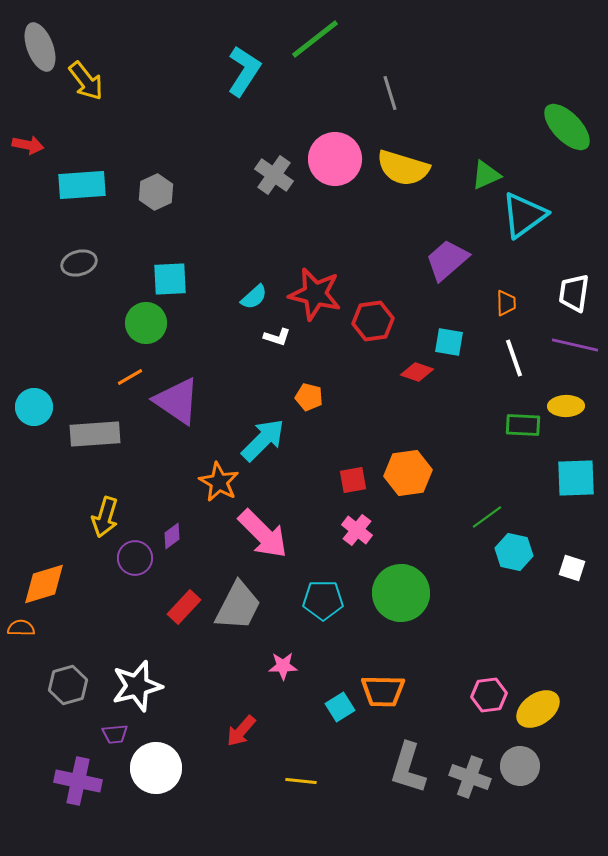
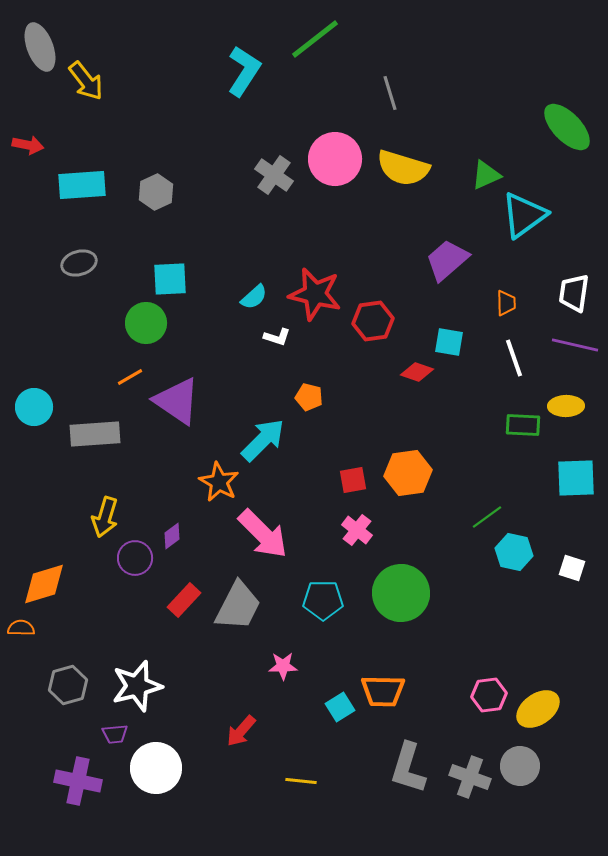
red rectangle at (184, 607): moved 7 px up
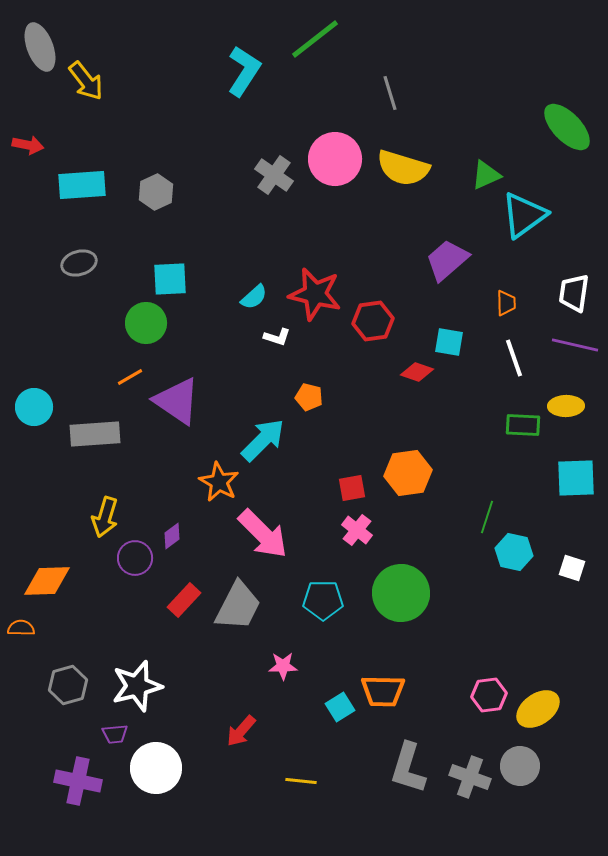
red square at (353, 480): moved 1 px left, 8 px down
green line at (487, 517): rotated 36 degrees counterclockwise
orange diamond at (44, 584): moved 3 px right, 3 px up; rotated 15 degrees clockwise
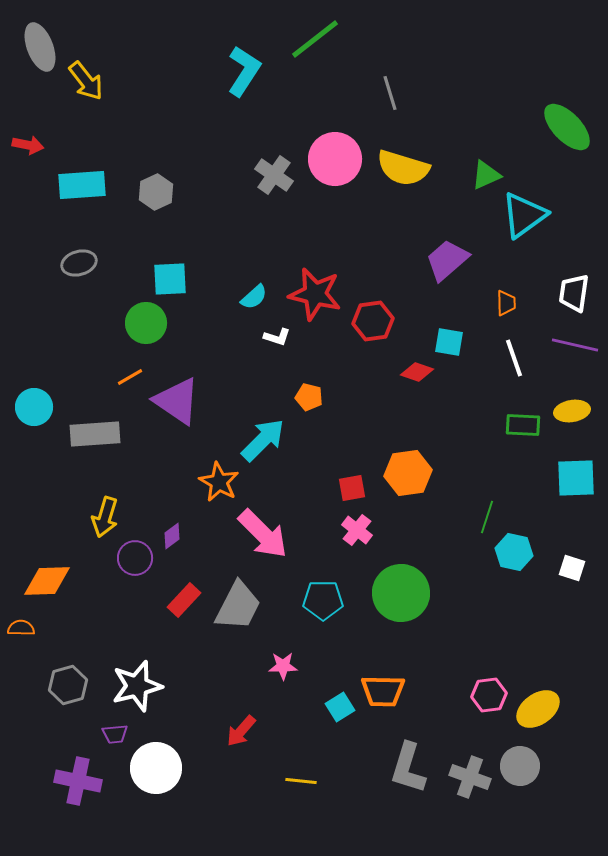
yellow ellipse at (566, 406): moved 6 px right, 5 px down; rotated 8 degrees counterclockwise
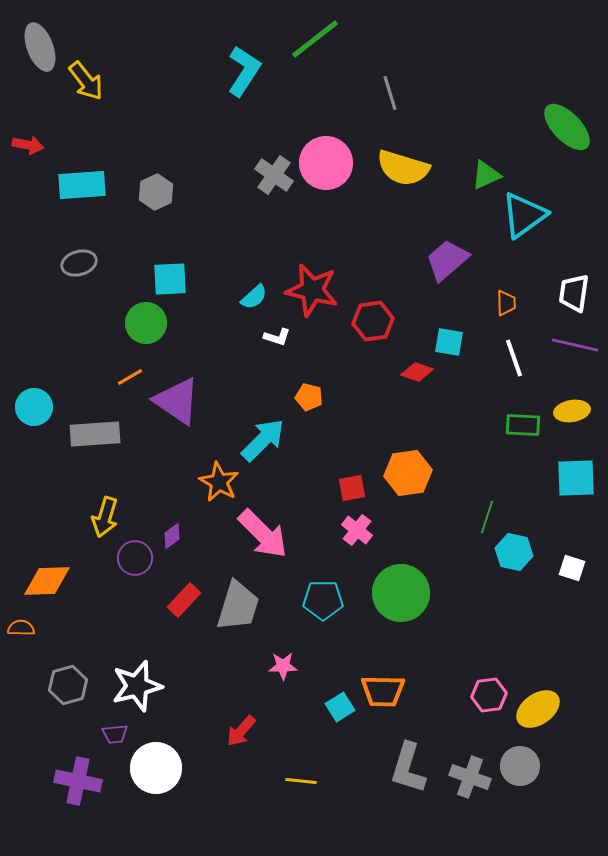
pink circle at (335, 159): moved 9 px left, 4 px down
red star at (315, 294): moved 3 px left, 4 px up
gray trapezoid at (238, 606): rotated 10 degrees counterclockwise
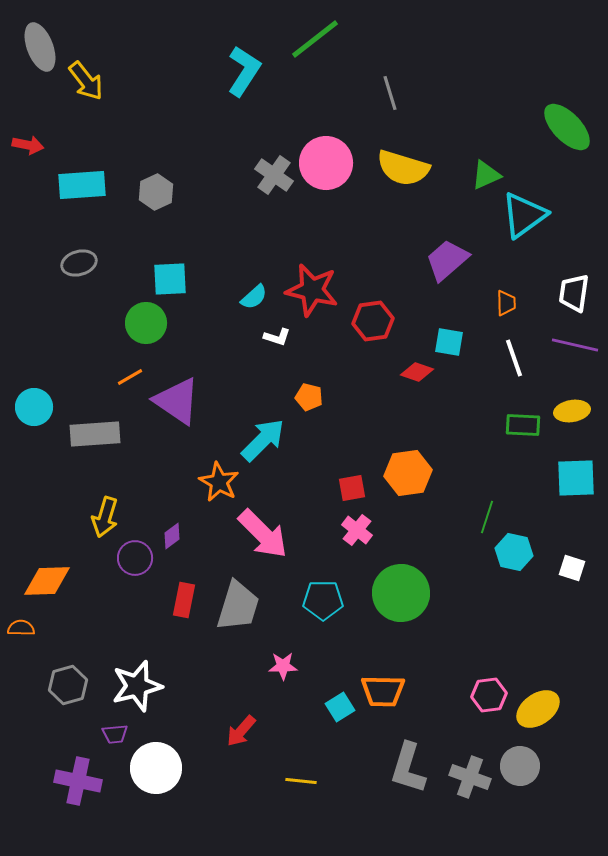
red rectangle at (184, 600): rotated 32 degrees counterclockwise
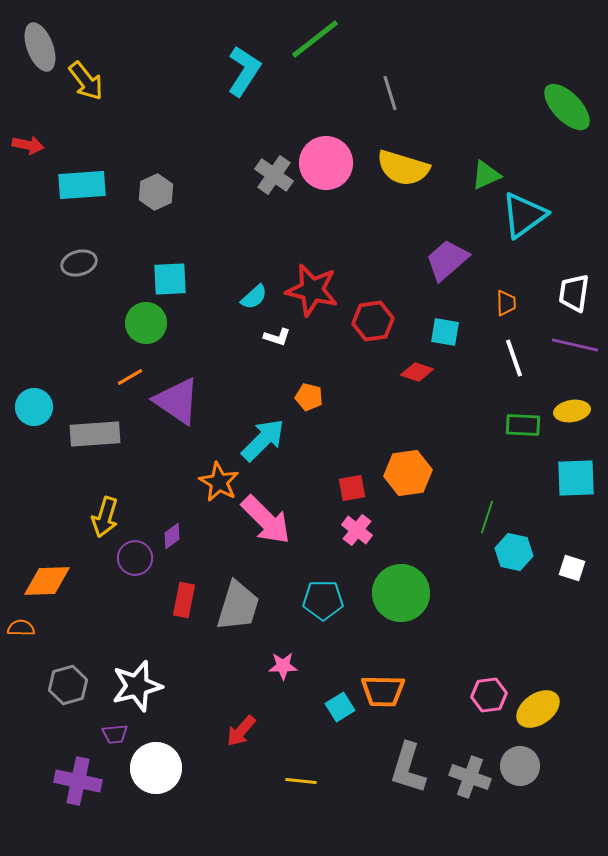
green ellipse at (567, 127): moved 20 px up
cyan square at (449, 342): moved 4 px left, 10 px up
pink arrow at (263, 534): moved 3 px right, 14 px up
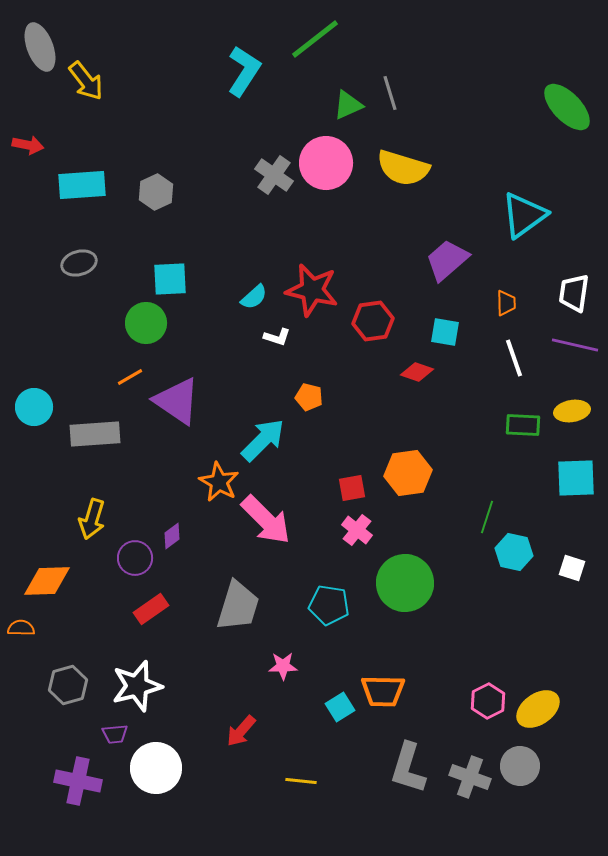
green triangle at (486, 175): moved 138 px left, 70 px up
yellow arrow at (105, 517): moved 13 px left, 2 px down
green circle at (401, 593): moved 4 px right, 10 px up
red rectangle at (184, 600): moved 33 px left, 9 px down; rotated 44 degrees clockwise
cyan pentagon at (323, 600): moved 6 px right, 5 px down; rotated 9 degrees clockwise
pink hexagon at (489, 695): moved 1 px left, 6 px down; rotated 20 degrees counterclockwise
